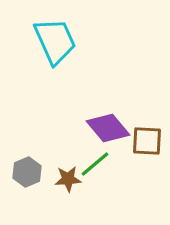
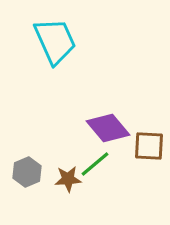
brown square: moved 2 px right, 5 px down
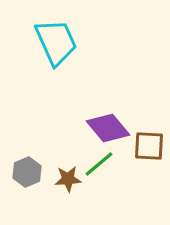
cyan trapezoid: moved 1 px right, 1 px down
green line: moved 4 px right
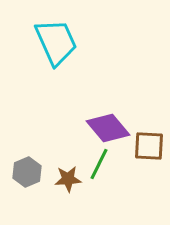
green line: rotated 24 degrees counterclockwise
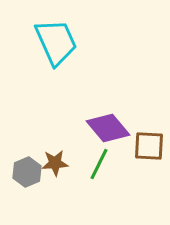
brown star: moved 13 px left, 16 px up
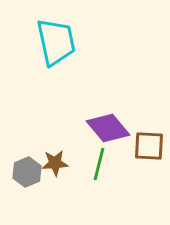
cyan trapezoid: rotated 12 degrees clockwise
green line: rotated 12 degrees counterclockwise
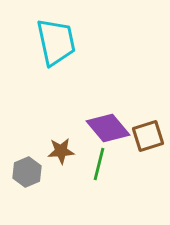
brown square: moved 1 px left, 10 px up; rotated 20 degrees counterclockwise
brown star: moved 6 px right, 12 px up
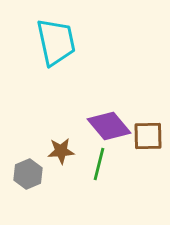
purple diamond: moved 1 px right, 2 px up
brown square: rotated 16 degrees clockwise
gray hexagon: moved 1 px right, 2 px down
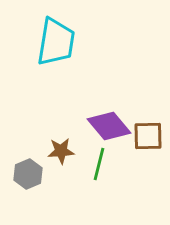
cyan trapezoid: rotated 21 degrees clockwise
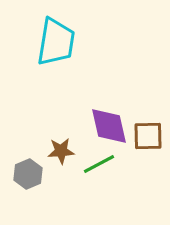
purple diamond: rotated 27 degrees clockwise
green line: rotated 48 degrees clockwise
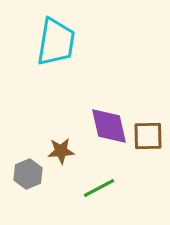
green line: moved 24 px down
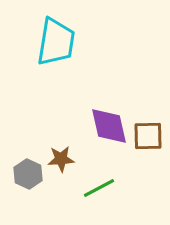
brown star: moved 8 px down
gray hexagon: rotated 12 degrees counterclockwise
